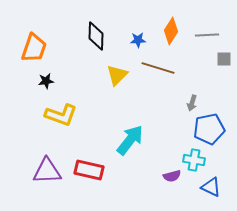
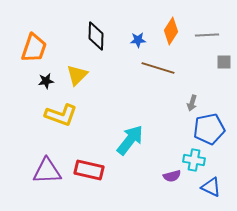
gray square: moved 3 px down
yellow triangle: moved 40 px left
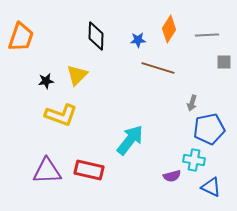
orange diamond: moved 2 px left, 2 px up
orange trapezoid: moved 13 px left, 11 px up
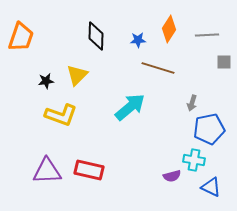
cyan arrow: moved 33 px up; rotated 12 degrees clockwise
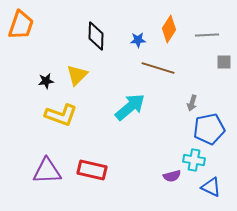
orange trapezoid: moved 12 px up
red rectangle: moved 3 px right
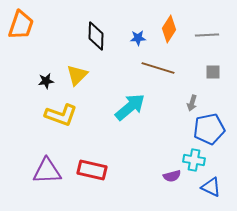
blue star: moved 2 px up
gray square: moved 11 px left, 10 px down
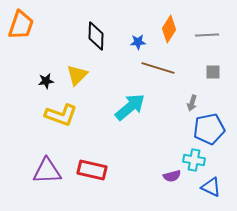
blue star: moved 4 px down
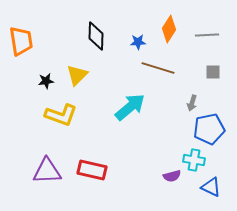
orange trapezoid: moved 16 px down; rotated 28 degrees counterclockwise
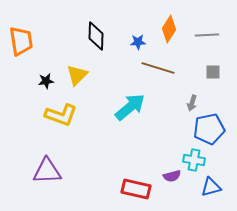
red rectangle: moved 44 px right, 19 px down
blue triangle: rotated 40 degrees counterclockwise
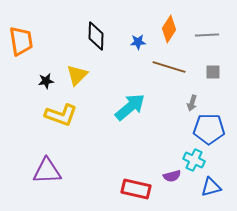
brown line: moved 11 px right, 1 px up
blue pentagon: rotated 12 degrees clockwise
cyan cross: rotated 15 degrees clockwise
